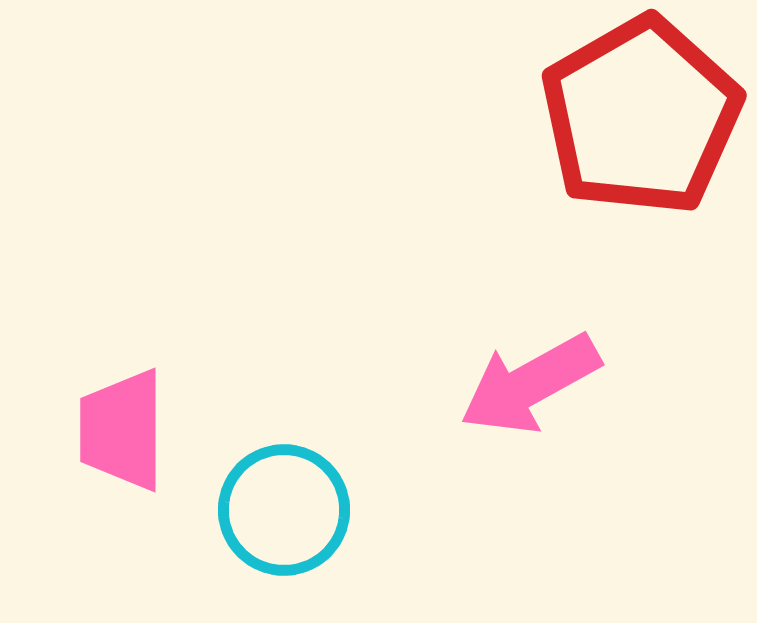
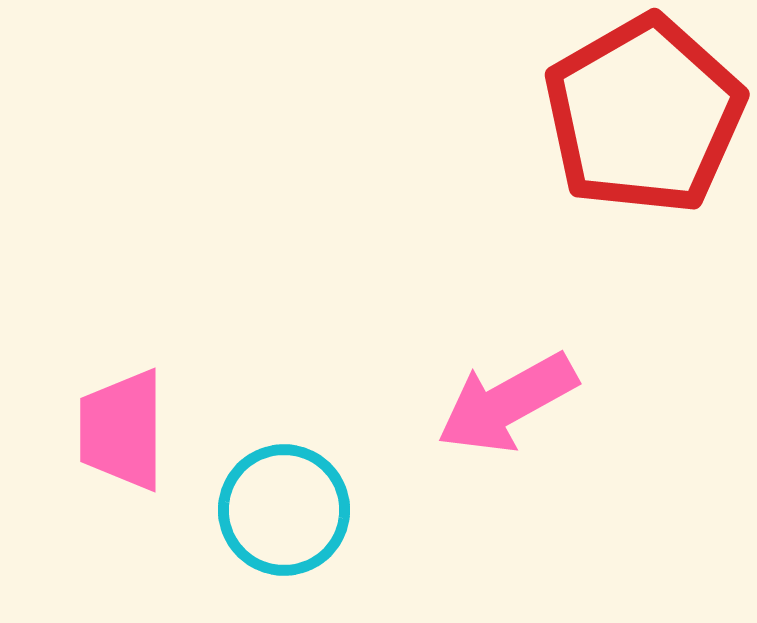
red pentagon: moved 3 px right, 1 px up
pink arrow: moved 23 px left, 19 px down
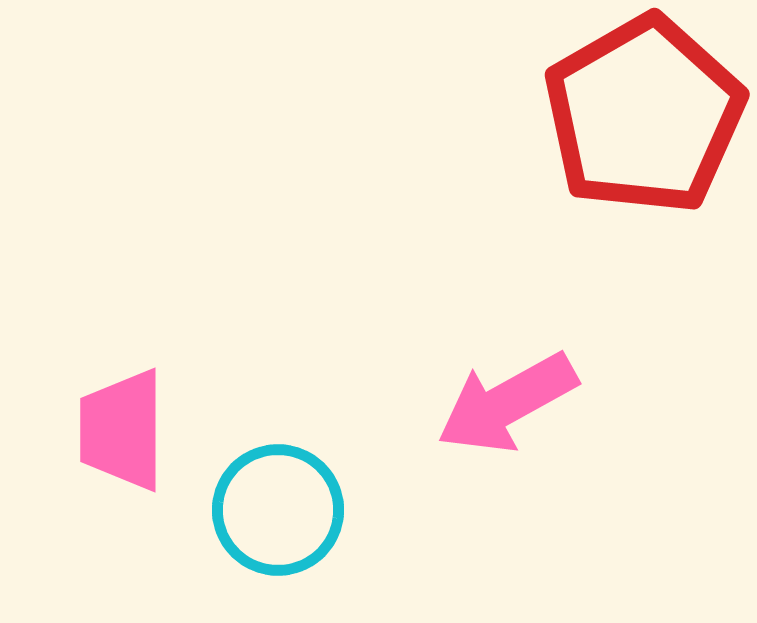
cyan circle: moved 6 px left
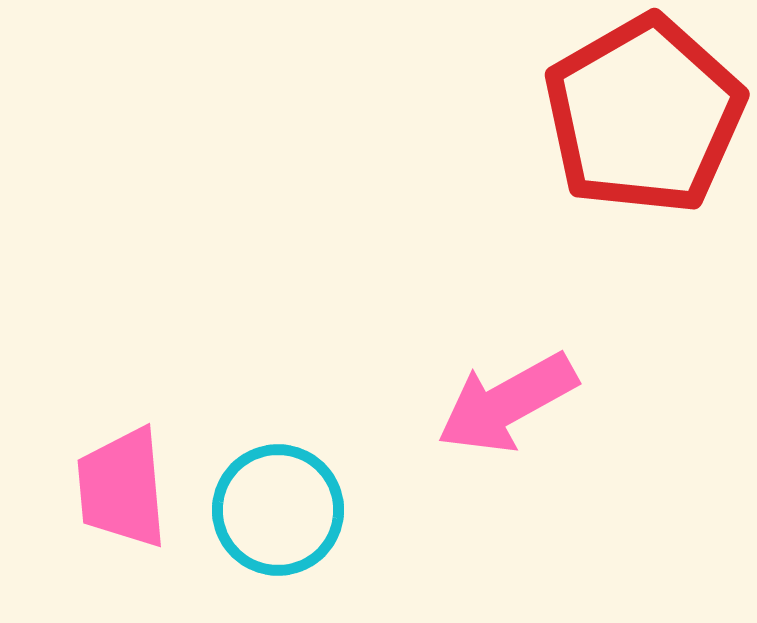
pink trapezoid: moved 58 px down; rotated 5 degrees counterclockwise
